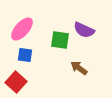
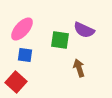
brown arrow: rotated 36 degrees clockwise
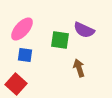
red square: moved 2 px down
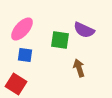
red square: rotated 10 degrees counterclockwise
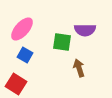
purple semicircle: moved 1 px right; rotated 25 degrees counterclockwise
green square: moved 2 px right, 2 px down
blue square: rotated 21 degrees clockwise
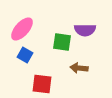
brown arrow: rotated 66 degrees counterclockwise
red square: moved 26 px right; rotated 25 degrees counterclockwise
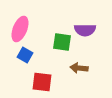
pink ellipse: moved 2 px left; rotated 20 degrees counterclockwise
red square: moved 2 px up
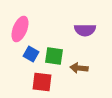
green square: moved 8 px left, 14 px down
blue square: moved 6 px right, 1 px up
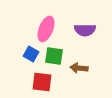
pink ellipse: moved 26 px right
